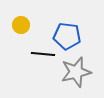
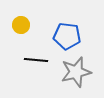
black line: moved 7 px left, 6 px down
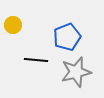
yellow circle: moved 8 px left
blue pentagon: moved 1 px down; rotated 28 degrees counterclockwise
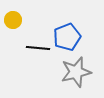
yellow circle: moved 5 px up
black line: moved 2 px right, 12 px up
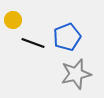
black line: moved 5 px left, 5 px up; rotated 15 degrees clockwise
gray star: moved 2 px down
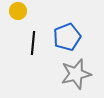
yellow circle: moved 5 px right, 9 px up
black line: rotated 75 degrees clockwise
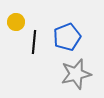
yellow circle: moved 2 px left, 11 px down
black line: moved 1 px right, 1 px up
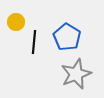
blue pentagon: rotated 20 degrees counterclockwise
gray star: rotated 8 degrees counterclockwise
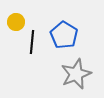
blue pentagon: moved 3 px left, 2 px up
black line: moved 2 px left
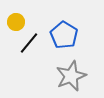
black line: moved 3 px left, 1 px down; rotated 35 degrees clockwise
gray star: moved 5 px left, 2 px down
